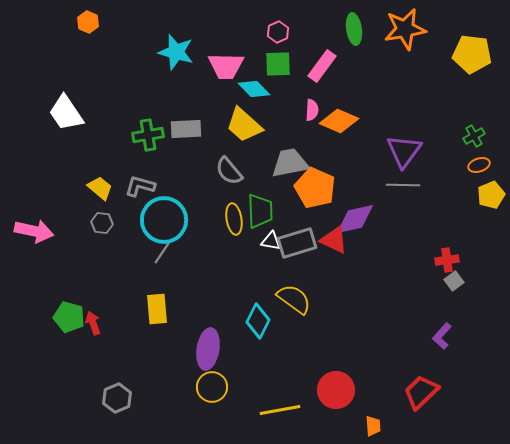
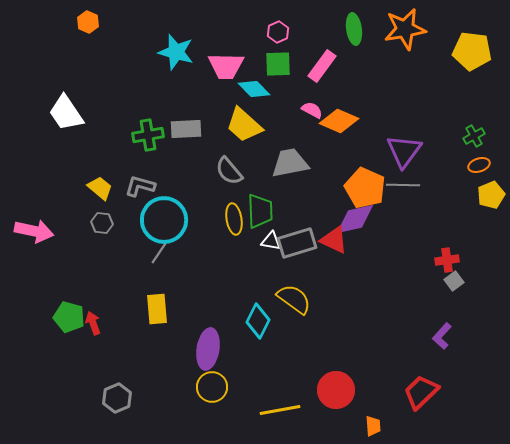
yellow pentagon at (472, 54): moved 3 px up
pink semicircle at (312, 110): rotated 65 degrees counterclockwise
orange pentagon at (315, 188): moved 50 px right
gray line at (162, 253): moved 3 px left
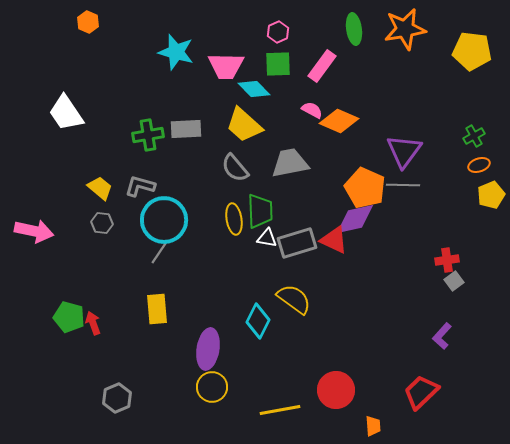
gray semicircle at (229, 171): moved 6 px right, 3 px up
white triangle at (271, 241): moved 4 px left, 3 px up
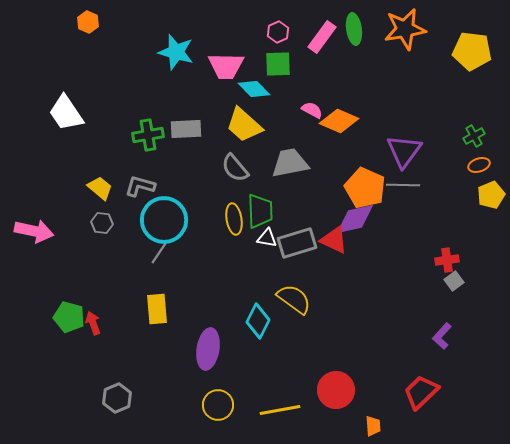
pink rectangle at (322, 66): moved 29 px up
yellow circle at (212, 387): moved 6 px right, 18 px down
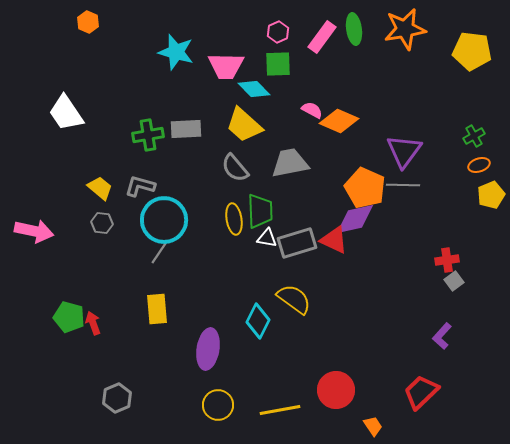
orange trapezoid at (373, 426): rotated 30 degrees counterclockwise
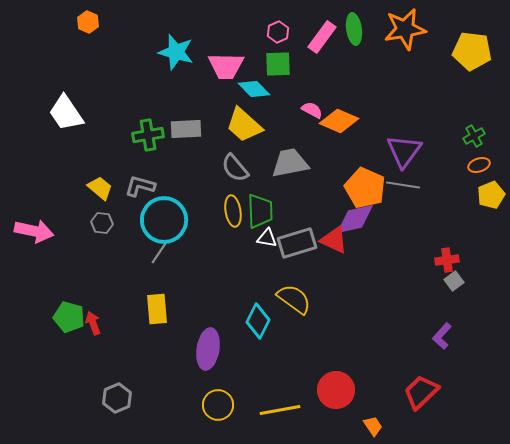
gray line at (403, 185): rotated 8 degrees clockwise
yellow ellipse at (234, 219): moved 1 px left, 8 px up
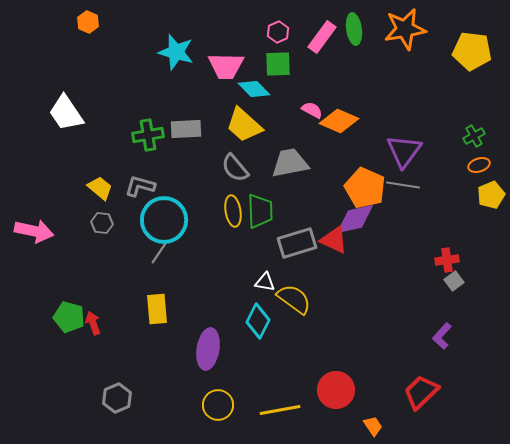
white triangle at (267, 238): moved 2 px left, 44 px down
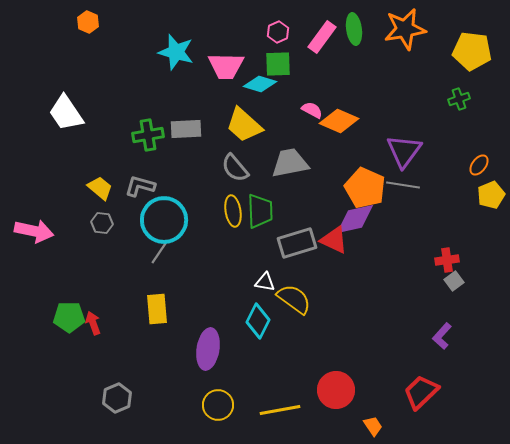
cyan diamond at (254, 89): moved 6 px right, 5 px up; rotated 28 degrees counterclockwise
green cross at (474, 136): moved 15 px left, 37 px up; rotated 10 degrees clockwise
orange ellipse at (479, 165): rotated 35 degrees counterclockwise
green pentagon at (69, 317): rotated 16 degrees counterclockwise
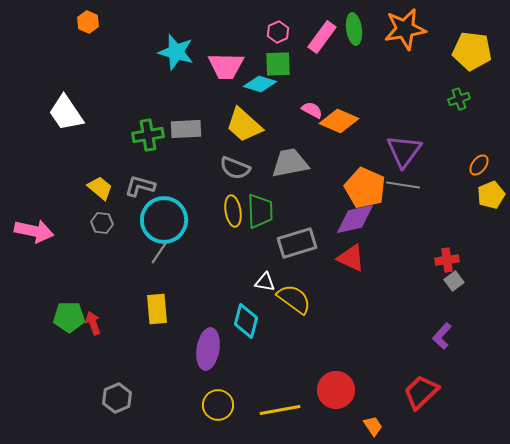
gray semicircle at (235, 168): rotated 28 degrees counterclockwise
red triangle at (334, 240): moved 17 px right, 18 px down
cyan diamond at (258, 321): moved 12 px left; rotated 12 degrees counterclockwise
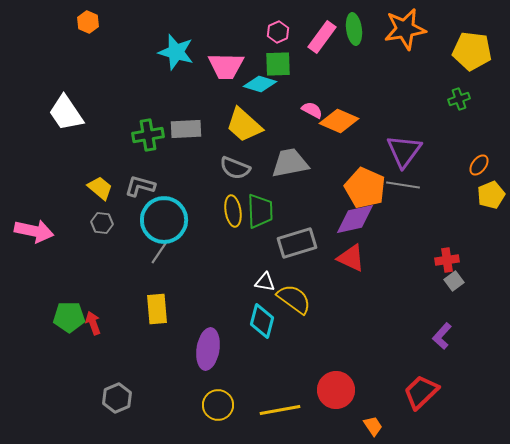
cyan diamond at (246, 321): moved 16 px right
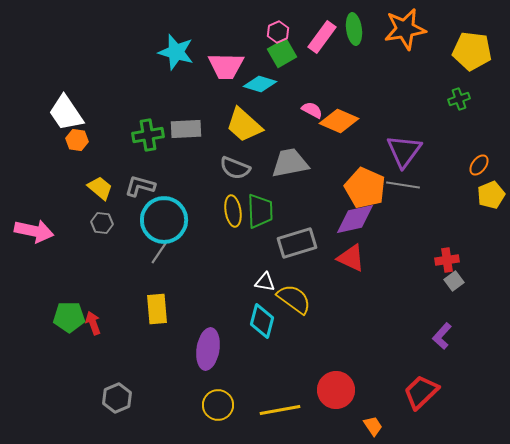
orange hexagon at (88, 22): moved 11 px left, 118 px down; rotated 15 degrees counterclockwise
green square at (278, 64): moved 4 px right, 11 px up; rotated 28 degrees counterclockwise
